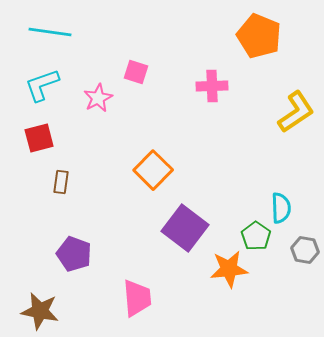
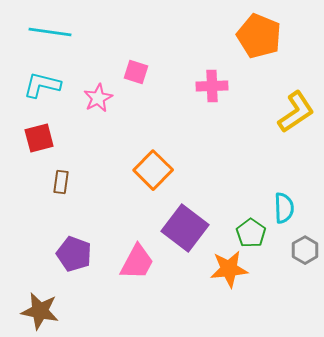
cyan L-shape: rotated 33 degrees clockwise
cyan semicircle: moved 3 px right
green pentagon: moved 5 px left, 3 px up
gray hexagon: rotated 20 degrees clockwise
pink trapezoid: moved 36 px up; rotated 33 degrees clockwise
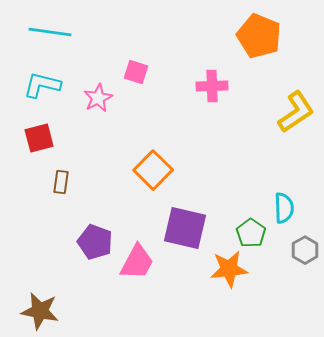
purple square: rotated 24 degrees counterclockwise
purple pentagon: moved 21 px right, 12 px up
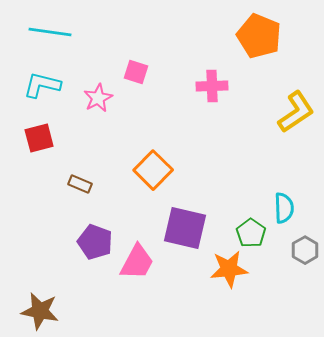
brown rectangle: moved 19 px right, 2 px down; rotated 75 degrees counterclockwise
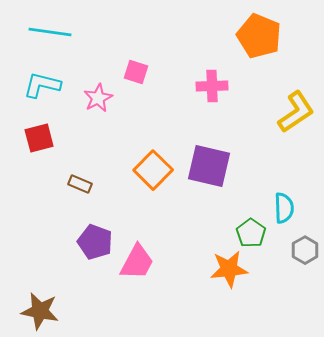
purple square: moved 24 px right, 62 px up
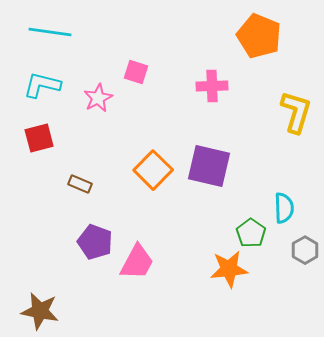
yellow L-shape: rotated 39 degrees counterclockwise
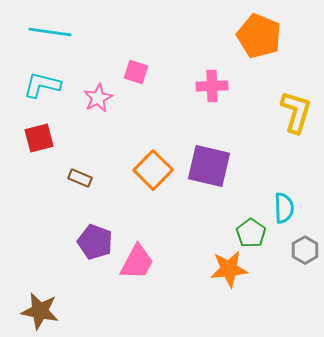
brown rectangle: moved 6 px up
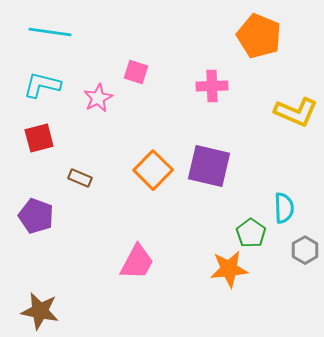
yellow L-shape: rotated 96 degrees clockwise
purple pentagon: moved 59 px left, 26 px up
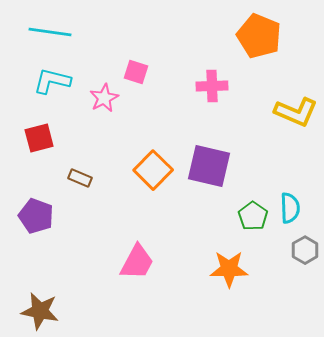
cyan L-shape: moved 10 px right, 4 px up
pink star: moved 6 px right
cyan semicircle: moved 6 px right
green pentagon: moved 2 px right, 17 px up
orange star: rotated 6 degrees clockwise
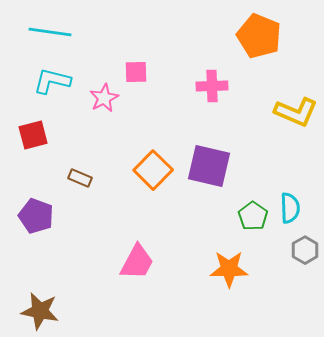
pink square: rotated 20 degrees counterclockwise
red square: moved 6 px left, 3 px up
